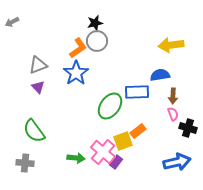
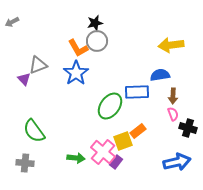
orange L-shape: rotated 95 degrees clockwise
purple triangle: moved 14 px left, 8 px up
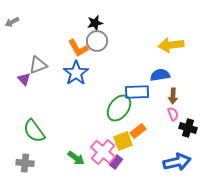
green ellipse: moved 9 px right, 2 px down
green arrow: rotated 30 degrees clockwise
